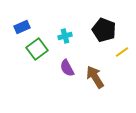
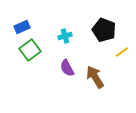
green square: moved 7 px left, 1 px down
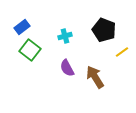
blue rectangle: rotated 14 degrees counterclockwise
green square: rotated 15 degrees counterclockwise
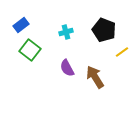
blue rectangle: moved 1 px left, 2 px up
cyan cross: moved 1 px right, 4 px up
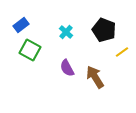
cyan cross: rotated 32 degrees counterclockwise
green square: rotated 10 degrees counterclockwise
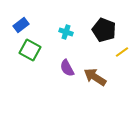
cyan cross: rotated 24 degrees counterclockwise
brown arrow: rotated 25 degrees counterclockwise
